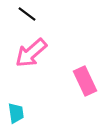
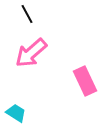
black line: rotated 24 degrees clockwise
cyan trapezoid: rotated 50 degrees counterclockwise
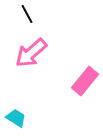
pink rectangle: rotated 64 degrees clockwise
cyan trapezoid: moved 5 px down
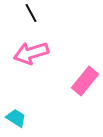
black line: moved 4 px right, 1 px up
pink arrow: rotated 24 degrees clockwise
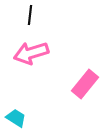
black line: moved 1 px left, 2 px down; rotated 36 degrees clockwise
pink rectangle: moved 3 px down
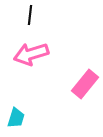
pink arrow: moved 1 px down
cyan trapezoid: rotated 75 degrees clockwise
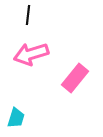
black line: moved 2 px left
pink rectangle: moved 10 px left, 6 px up
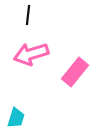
pink rectangle: moved 6 px up
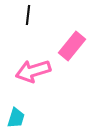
pink arrow: moved 2 px right, 17 px down
pink rectangle: moved 3 px left, 26 px up
